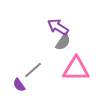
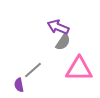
purple arrow: rotated 10 degrees counterclockwise
pink triangle: moved 3 px right
purple semicircle: rotated 24 degrees clockwise
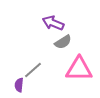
purple arrow: moved 5 px left, 4 px up
gray semicircle: rotated 24 degrees clockwise
purple semicircle: rotated 16 degrees clockwise
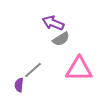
gray semicircle: moved 2 px left, 3 px up
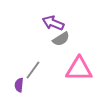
gray line: rotated 12 degrees counterclockwise
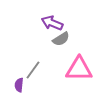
purple arrow: moved 1 px left
